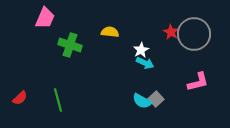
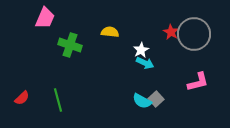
red semicircle: moved 2 px right
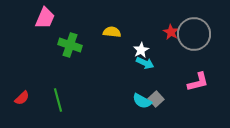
yellow semicircle: moved 2 px right
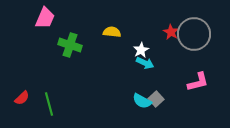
green line: moved 9 px left, 4 px down
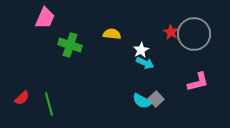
yellow semicircle: moved 2 px down
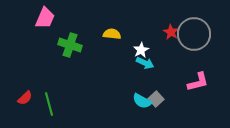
red semicircle: moved 3 px right
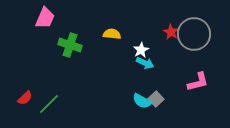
green line: rotated 60 degrees clockwise
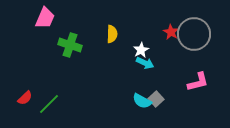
yellow semicircle: rotated 84 degrees clockwise
